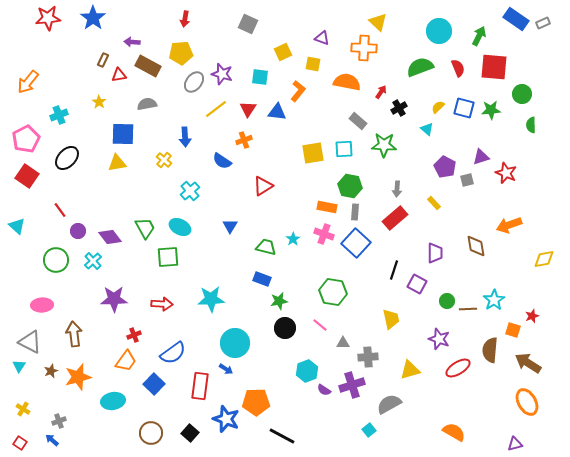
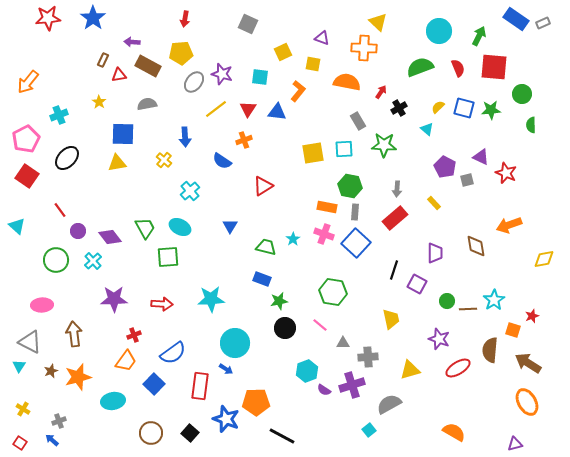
gray rectangle at (358, 121): rotated 18 degrees clockwise
purple triangle at (481, 157): rotated 42 degrees clockwise
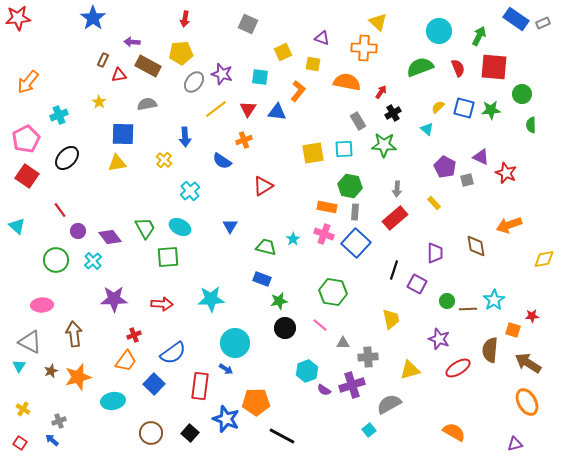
red star at (48, 18): moved 30 px left
black cross at (399, 108): moved 6 px left, 5 px down
red star at (532, 316): rotated 16 degrees clockwise
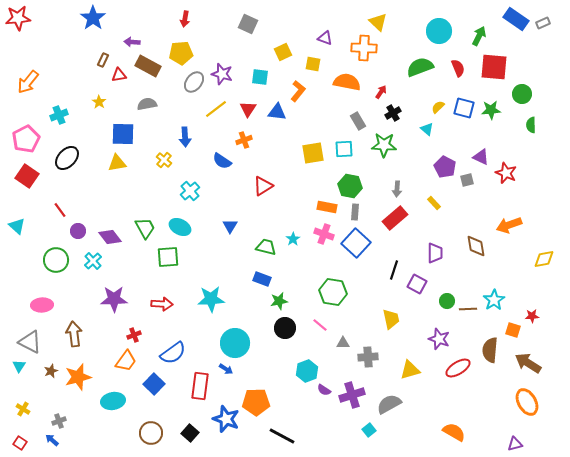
purple triangle at (322, 38): moved 3 px right
purple cross at (352, 385): moved 10 px down
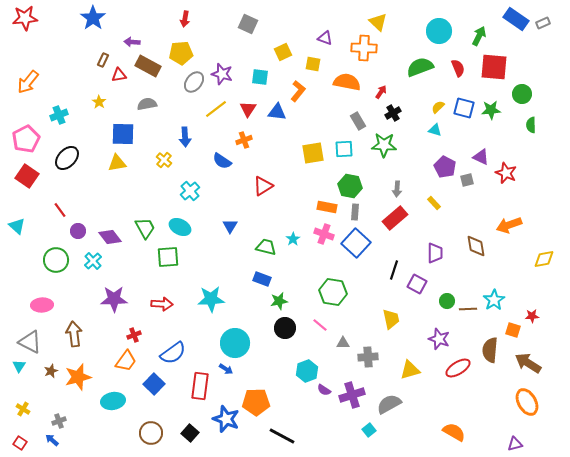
red star at (18, 18): moved 7 px right
cyan triangle at (427, 129): moved 8 px right, 1 px down; rotated 24 degrees counterclockwise
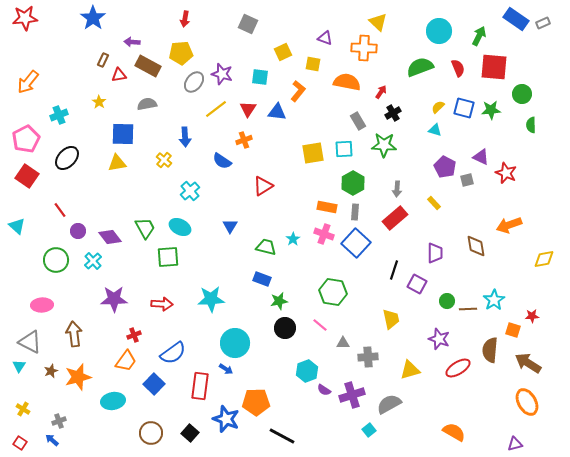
green hexagon at (350, 186): moved 3 px right, 3 px up; rotated 20 degrees clockwise
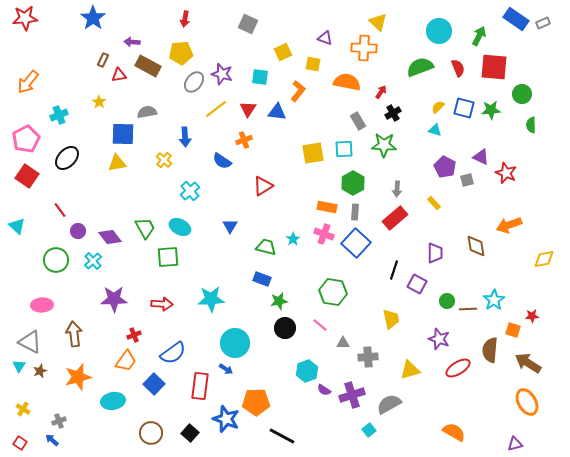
gray semicircle at (147, 104): moved 8 px down
brown star at (51, 371): moved 11 px left
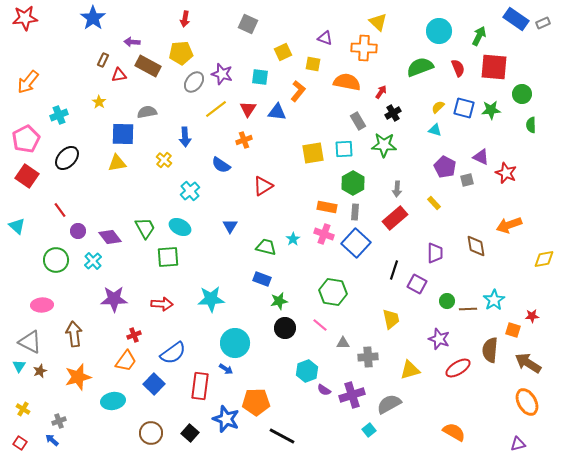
blue semicircle at (222, 161): moved 1 px left, 4 px down
purple triangle at (515, 444): moved 3 px right
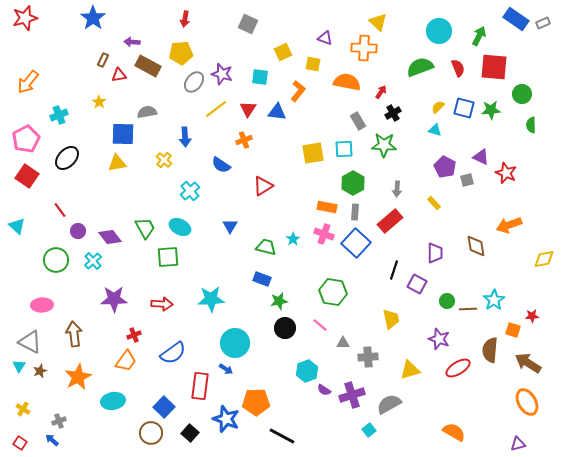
red star at (25, 18): rotated 10 degrees counterclockwise
red rectangle at (395, 218): moved 5 px left, 3 px down
orange star at (78, 377): rotated 12 degrees counterclockwise
blue square at (154, 384): moved 10 px right, 23 px down
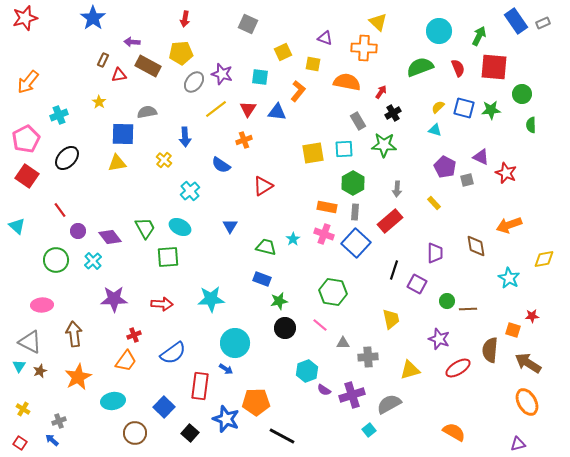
blue rectangle at (516, 19): moved 2 px down; rotated 20 degrees clockwise
cyan star at (494, 300): moved 15 px right, 22 px up; rotated 10 degrees counterclockwise
brown circle at (151, 433): moved 16 px left
